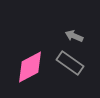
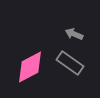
gray arrow: moved 2 px up
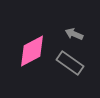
pink diamond: moved 2 px right, 16 px up
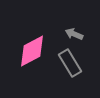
gray rectangle: rotated 24 degrees clockwise
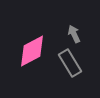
gray arrow: rotated 42 degrees clockwise
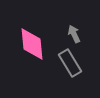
pink diamond: moved 7 px up; rotated 68 degrees counterclockwise
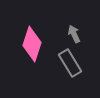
pink diamond: rotated 24 degrees clockwise
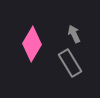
pink diamond: rotated 12 degrees clockwise
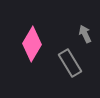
gray arrow: moved 11 px right
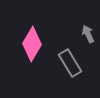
gray arrow: moved 3 px right
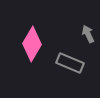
gray rectangle: rotated 36 degrees counterclockwise
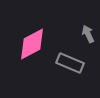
pink diamond: rotated 32 degrees clockwise
